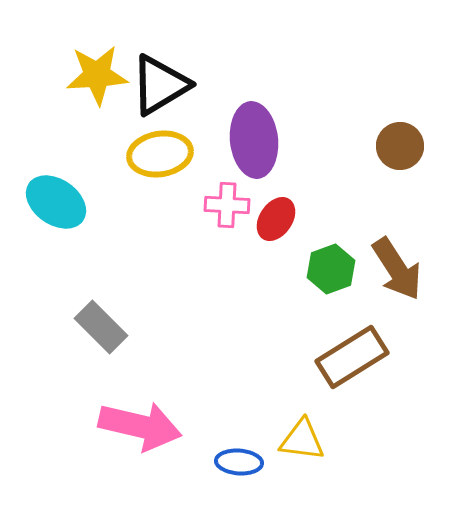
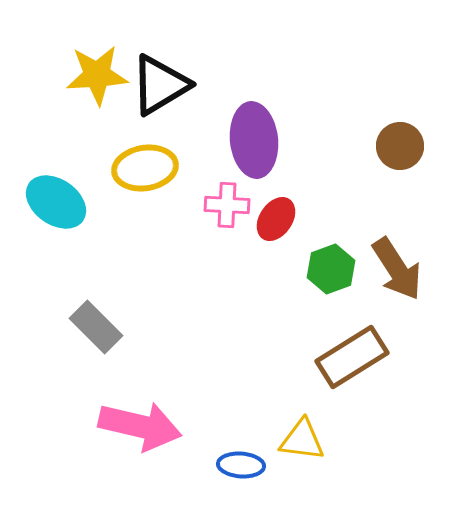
yellow ellipse: moved 15 px left, 14 px down
gray rectangle: moved 5 px left
blue ellipse: moved 2 px right, 3 px down
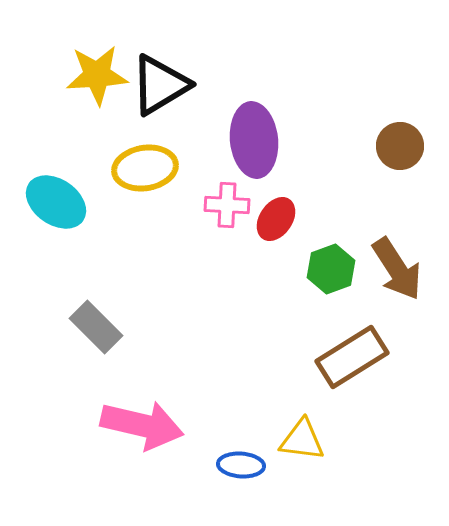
pink arrow: moved 2 px right, 1 px up
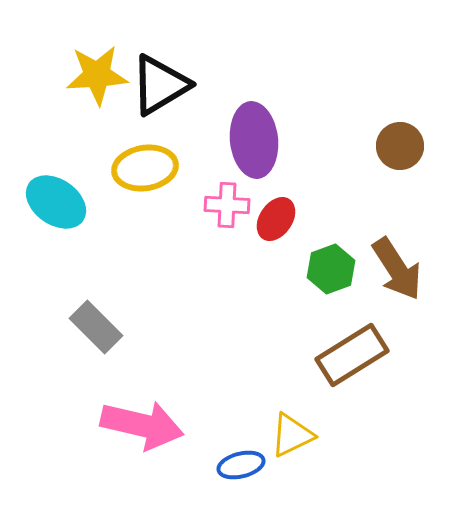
brown rectangle: moved 2 px up
yellow triangle: moved 10 px left, 5 px up; rotated 33 degrees counterclockwise
blue ellipse: rotated 18 degrees counterclockwise
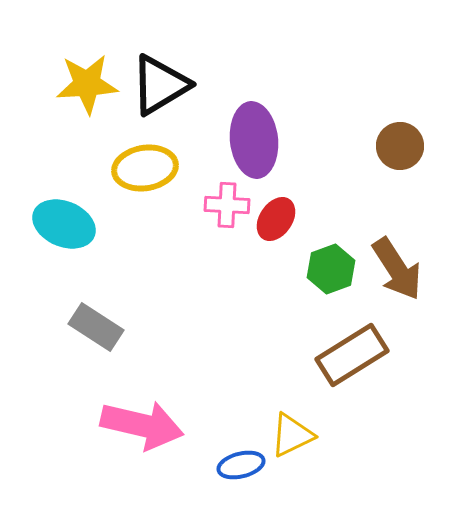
yellow star: moved 10 px left, 9 px down
cyan ellipse: moved 8 px right, 22 px down; rotated 12 degrees counterclockwise
gray rectangle: rotated 12 degrees counterclockwise
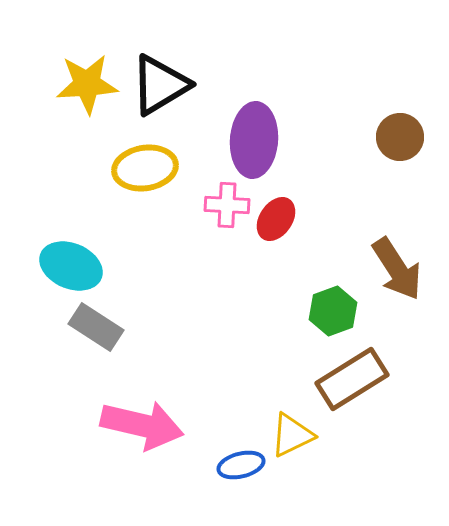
purple ellipse: rotated 10 degrees clockwise
brown circle: moved 9 px up
cyan ellipse: moved 7 px right, 42 px down
green hexagon: moved 2 px right, 42 px down
brown rectangle: moved 24 px down
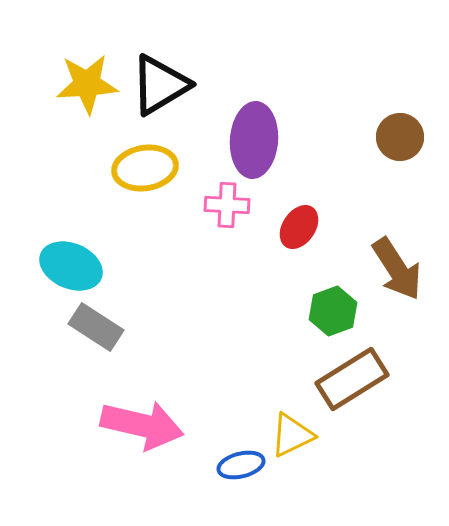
red ellipse: moved 23 px right, 8 px down
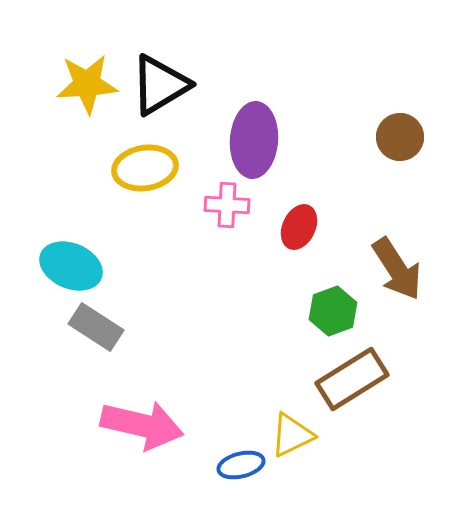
red ellipse: rotated 9 degrees counterclockwise
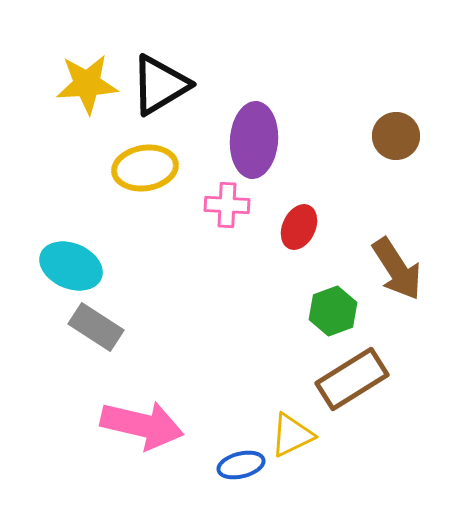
brown circle: moved 4 px left, 1 px up
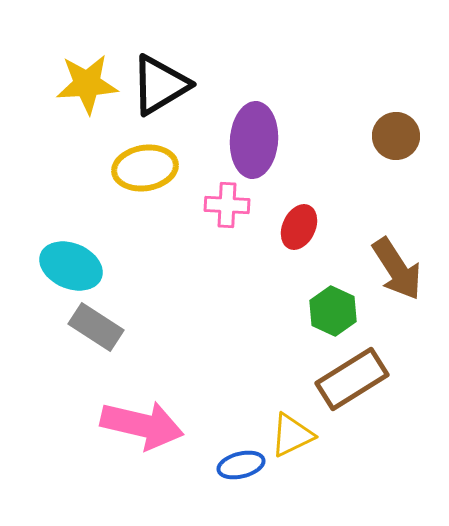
green hexagon: rotated 15 degrees counterclockwise
